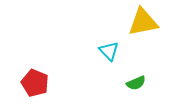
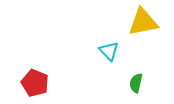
green semicircle: rotated 126 degrees clockwise
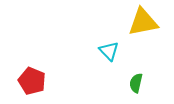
red pentagon: moved 3 px left, 2 px up
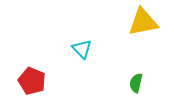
cyan triangle: moved 27 px left, 2 px up
